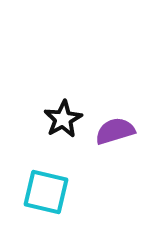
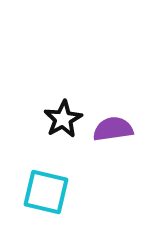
purple semicircle: moved 2 px left, 2 px up; rotated 9 degrees clockwise
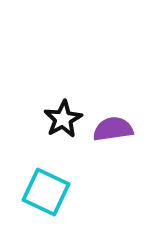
cyan square: rotated 12 degrees clockwise
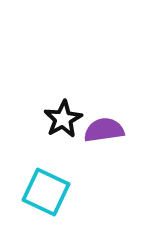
purple semicircle: moved 9 px left, 1 px down
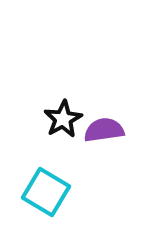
cyan square: rotated 6 degrees clockwise
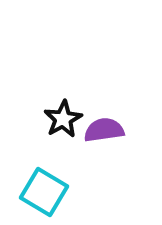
cyan square: moved 2 px left
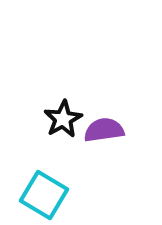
cyan square: moved 3 px down
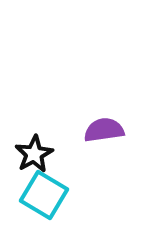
black star: moved 29 px left, 35 px down
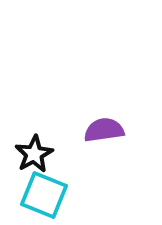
cyan square: rotated 9 degrees counterclockwise
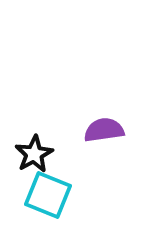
cyan square: moved 4 px right
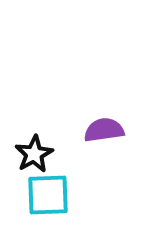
cyan square: rotated 24 degrees counterclockwise
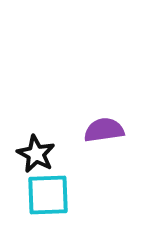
black star: moved 2 px right; rotated 15 degrees counterclockwise
